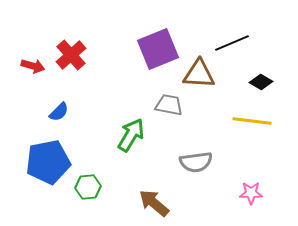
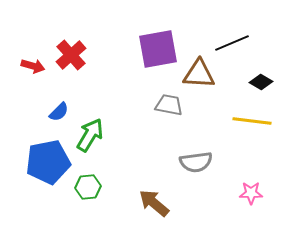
purple square: rotated 12 degrees clockwise
green arrow: moved 41 px left
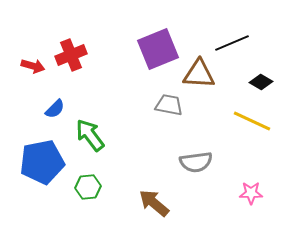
purple square: rotated 12 degrees counterclockwise
red cross: rotated 20 degrees clockwise
blue semicircle: moved 4 px left, 3 px up
yellow line: rotated 18 degrees clockwise
green arrow: rotated 68 degrees counterclockwise
blue pentagon: moved 6 px left
